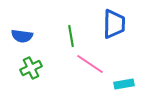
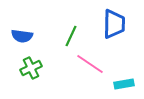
green line: rotated 35 degrees clockwise
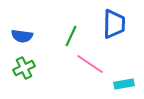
green cross: moved 7 px left
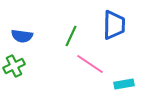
blue trapezoid: moved 1 px down
green cross: moved 10 px left, 2 px up
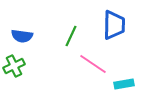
pink line: moved 3 px right
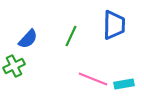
blue semicircle: moved 6 px right, 3 px down; rotated 55 degrees counterclockwise
pink line: moved 15 px down; rotated 12 degrees counterclockwise
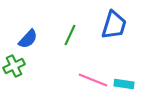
blue trapezoid: rotated 16 degrees clockwise
green line: moved 1 px left, 1 px up
pink line: moved 1 px down
cyan rectangle: rotated 18 degrees clockwise
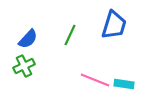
green cross: moved 10 px right
pink line: moved 2 px right
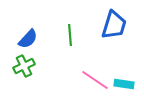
green line: rotated 30 degrees counterclockwise
pink line: rotated 12 degrees clockwise
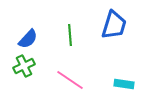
pink line: moved 25 px left
